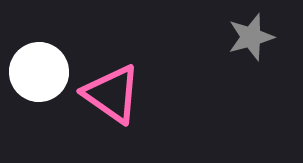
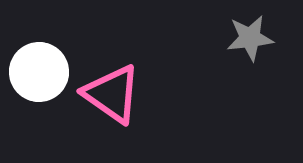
gray star: moved 1 px left, 1 px down; rotated 9 degrees clockwise
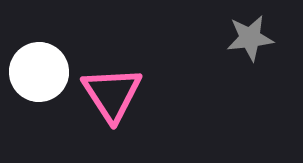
pink triangle: rotated 22 degrees clockwise
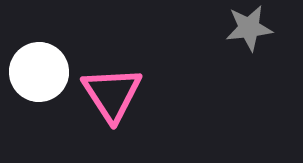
gray star: moved 1 px left, 10 px up
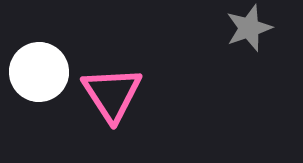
gray star: rotated 12 degrees counterclockwise
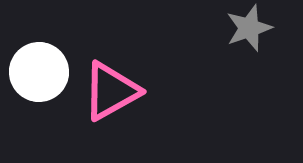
pink triangle: moved 1 px left, 3 px up; rotated 34 degrees clockwise
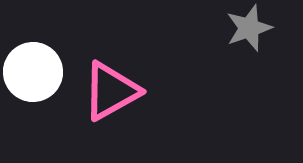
white circle: moved 6 px left
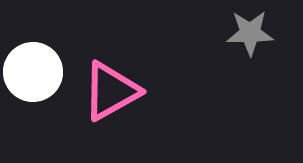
gray star: moved 1 px right, 5 px down; rotated 18 degrees clockwise
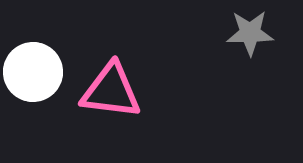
pink triangle: rotated 36 degrees clockwise
